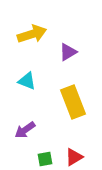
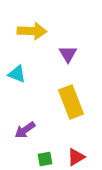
yellow arrow: moved 3 px up; rotated 20 degrees clockwise
purple triangle: moved 2 px down; rotated 30 degrees counterclockwise
cyan triangle: moved 10 px left, 7 px up
yellow rectangle: moved 2 px left
red triangle: moved 2 px right
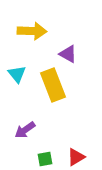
purple triangle: rotated 30 degrees counterclockwise
cyan triangle: rotated 30 degrees clockwise
yellow rectangle: moved 18 px left, 17 px up
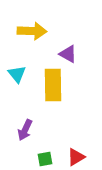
yellow rectangle: rotated 20 degrees clockwise
purple arrow: rotated 30 degrees counterclockwise
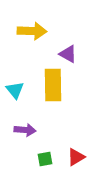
cyan triangle: moved 2 px left, 16 px down
purple arrow: rotated 110 degrees counterclockwise
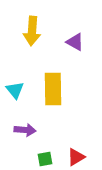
yellow arrow: rotated 92 degrees clockwise
purple triangle: moved 7 px right, 12 px up
yellow rectangle: moved 4 px down
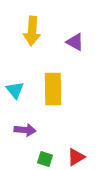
green square: rotated 28 degrees clockwise
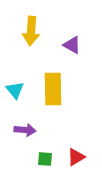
yellow arrow: moved 1 px left
purple triangle: moved 3 px left, 3 px down
green square: rotated 14 degrees counterclockwise
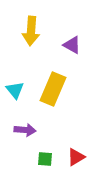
yellow rectangle: rotated 24 degrees clockwise
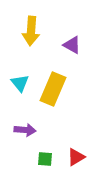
cyan triangle: moved 5 px right, 7 px up
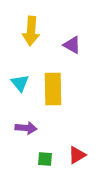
yellow rectangle: rotated 24 degrees counterclockwise
purple arrow: moved 1 px right, 2 px up
red triangle: moved 1 px right, 2 px up
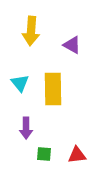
purple arrow: rotated 85 degrees clockwise
red triangle: rotated 24 degrees clockwise
green square: moved 1 px left, 5 px up
